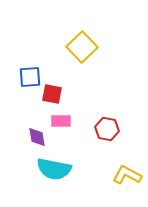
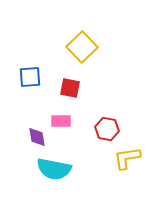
red square: moved 18 px right, 6 px up
yellow L-shape: moved 17 px up; rotated 36 degrees counterclockwise
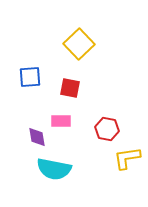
yellow square: moved 3 px left, 3 px up
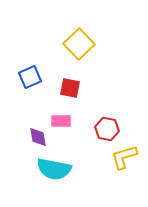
blue square: rotated 20 degrees counterclockwise
purple diamond: moved 1 px right
yellow L-shape: moved 3 px left, 1 px up; rotated 8 degrees counterclockwise
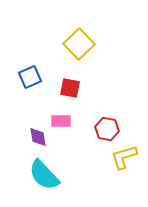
cyan semicircle: moved 10 px left, 6 px down; rotated 36 degrees clockwise
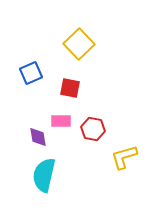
blue square: moved 1 px right, 4 px up
red hexagon: moved 14 px left
cyan semicircle: rotated 56 degrees clockwise
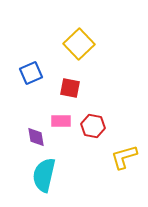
red hexagon: moved 3 px up
purple diamond: moved 2 px left
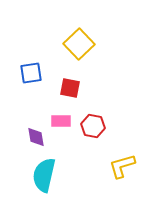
blue square: rotated 15 degrees clockwise
yellow L-shape: moved 2 px left, 9 px down
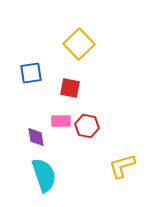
red hexagon: moved 6 px left
cyan semicircle: rotated 148 degrees clockwise
